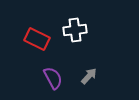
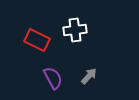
red rectangle: moved 1 px down
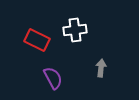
gray arrow: moved 12 px right, 8 px up; rotated 36 degrees counterclockwise
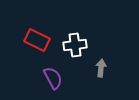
white cross: moved 15 px down
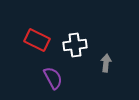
gray arrow: moved 5 px right, 5 px up
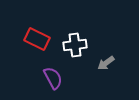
red rectangle: moved 1 px up
gray arrow: rotated 132 degrees counterclockwise
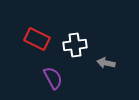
gray arrow: rotated 48 degrees clockwise
